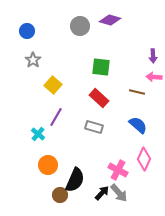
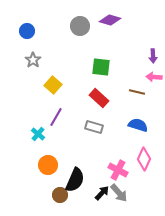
blue semicircle: rotated 24 degrees counterclockwise
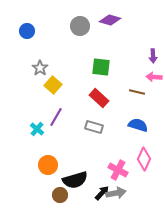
gray star: moved 7 px right, 8 px down
cyan cross: moved 1 px left, 5 px up
black semicircle: rotated 50 degrees clockwise
gray arrow: moved 3 px left; rotated 60 degrees counterclockwise
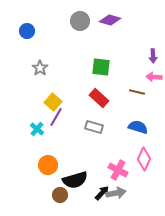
gray circle: moved 5 px up
yellow square: moved 17 px down
blue semicircle: moved 2 px down
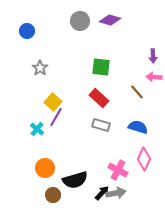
brown line: rotated 35 degrees clockwise
gray rectangle: moved 7 px right, 2 px up
orange circle: moved 3 px left, 3 px down
brown circle: moved 7 px left
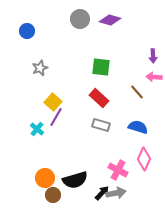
gray circle: moved 2 px up
gray star: rotated 14 degrees clockwise
orange circle: moved 10 px down
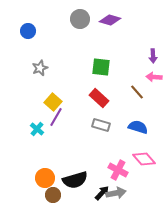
blue circle: moved 1 px right
pink diamond: rotated 65 degrees counterclockwise
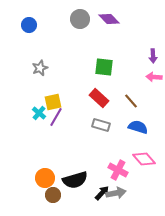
purple diamond: moved 1 px left, 1 px up; rotated 30 degrees clockwise
blue circle: moved 1 px right, 6 px up
green square: moved 3 px right
brown line: moved 6 px left, 9 px down
yellow square: rotated 36 degrees clockwise
cyan cross: moved 2 px right, 16 px up
